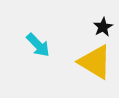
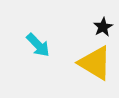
yellow triangle: moved 1 px down
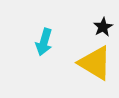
cyan arrow: moved 6 px right, 3 px up; rotated 60 degrees clockwise
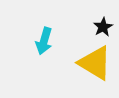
cyan arrow: moved 1 px up
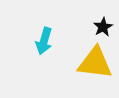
yellow triangle: rotated 24 degrees counterclockwise
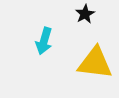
black star: moved 18 px left, 13 px up
